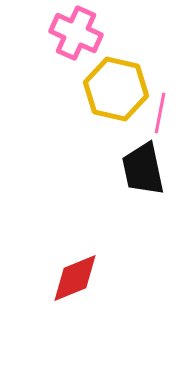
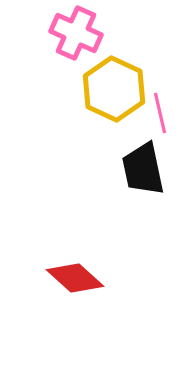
yellow hexagon: moved 2 px left; rotated 12 degrees clockwise
pink line: rotated 24 degrees counterclockwise
red diamond: rotated 64 degrees clockwise
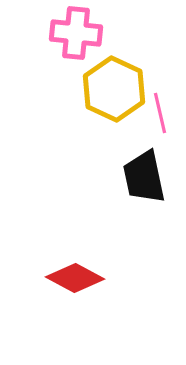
pink cross: rotated 18 degrees counterclockwise
black trapezoid: moved 1 px right, 8 px down
red diamond: rotated 14 degrees counterclockwise
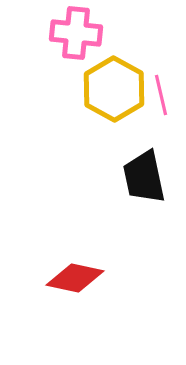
yellow hexagon: rotated 4 degrees clockwise
pink line: moved 1 px right, 18 px up
red diamond: rotated 16 degrees counterclockwise
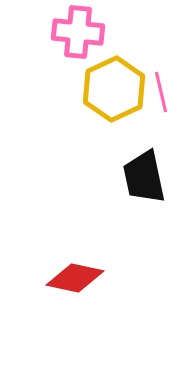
pink cross: moved 2 px right, 1 px up
yellow hexagon: rotated 6 degrees clockwise
pink line: moved 3 px up
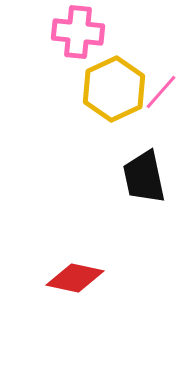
pink line: rotated 54 degrees clockwise
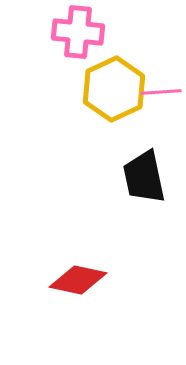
pink line: rotated 45 degrees clockwise
red diamond: moved 3 px right, 2 px down
